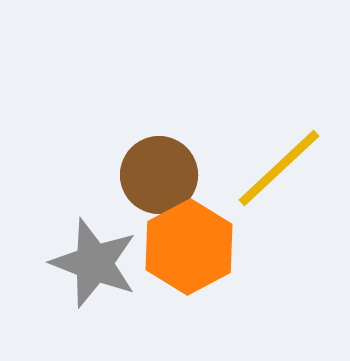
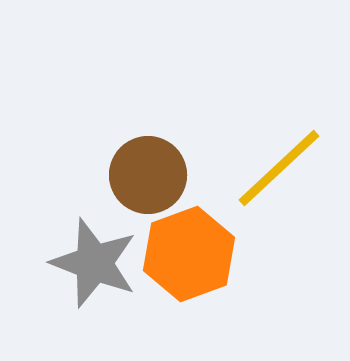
brown circle: moved 11 px left
orange hexagon: moved 7 px down; rotated 8 degrees clockwise
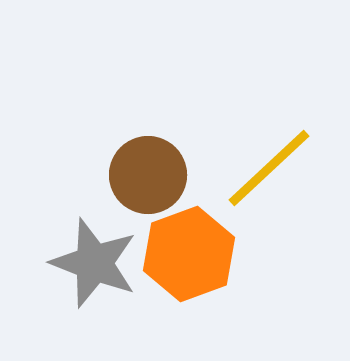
yellow line: moved 10 px left
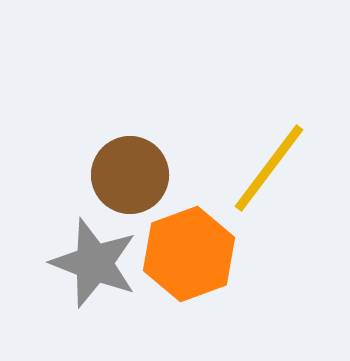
yellow line: rotated 10 degrees counterclockwise
brown circle: moved 18 px left
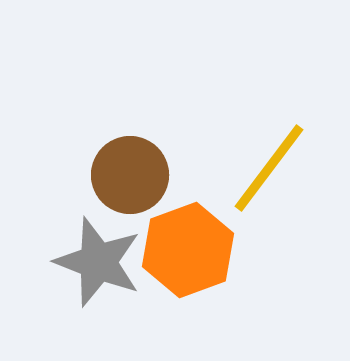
orange hexagon: moved 1 px left, 4 px up
gray star: moved 4 px right, 1 px up
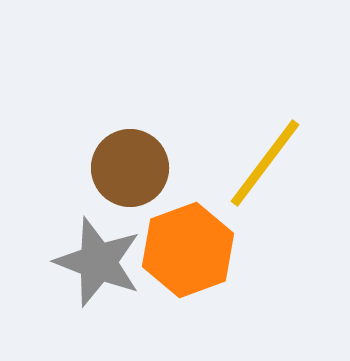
yellow line: moved 4 px left, 5 px up
brown circle: moved 7 px up
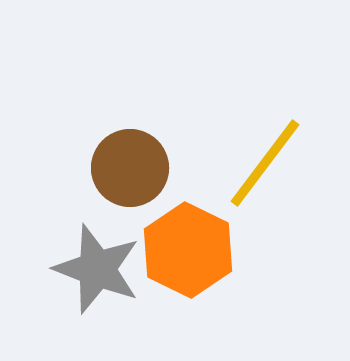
orange hexagon: rotated 14 degrees counterclockwise
gray star: moved 1 px left, 7 px down
